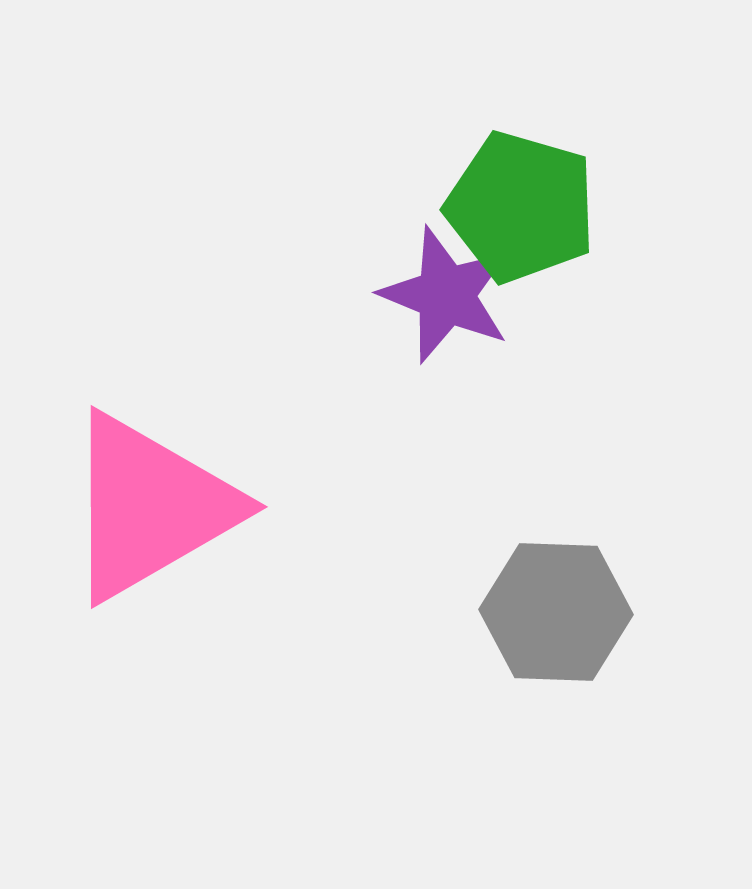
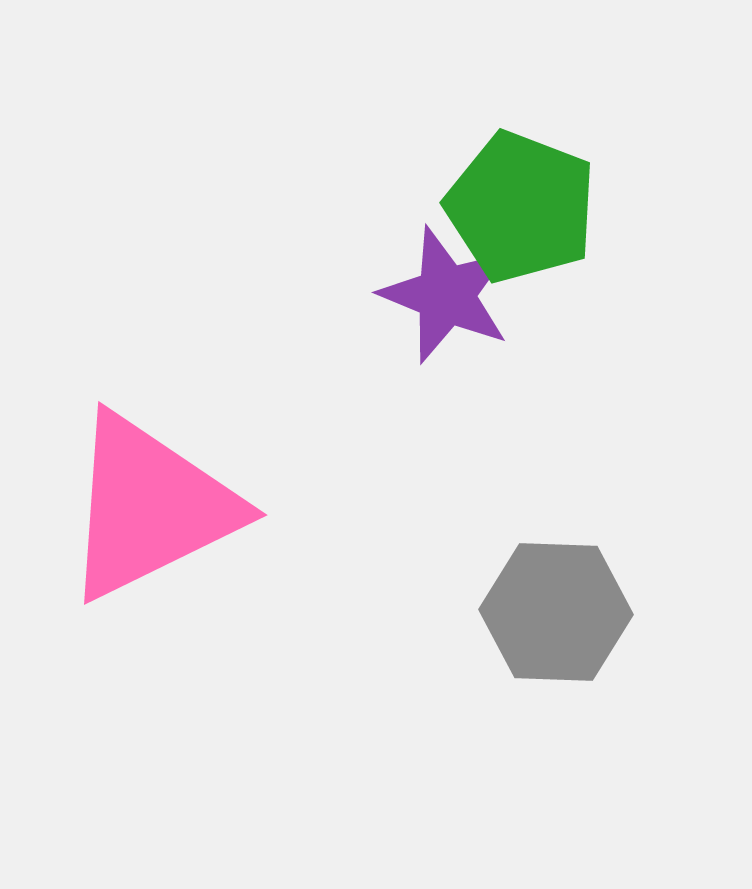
green pentagon: rotated 5 degrees clockwise
pink triangle: rotated 4 degrees clockwise
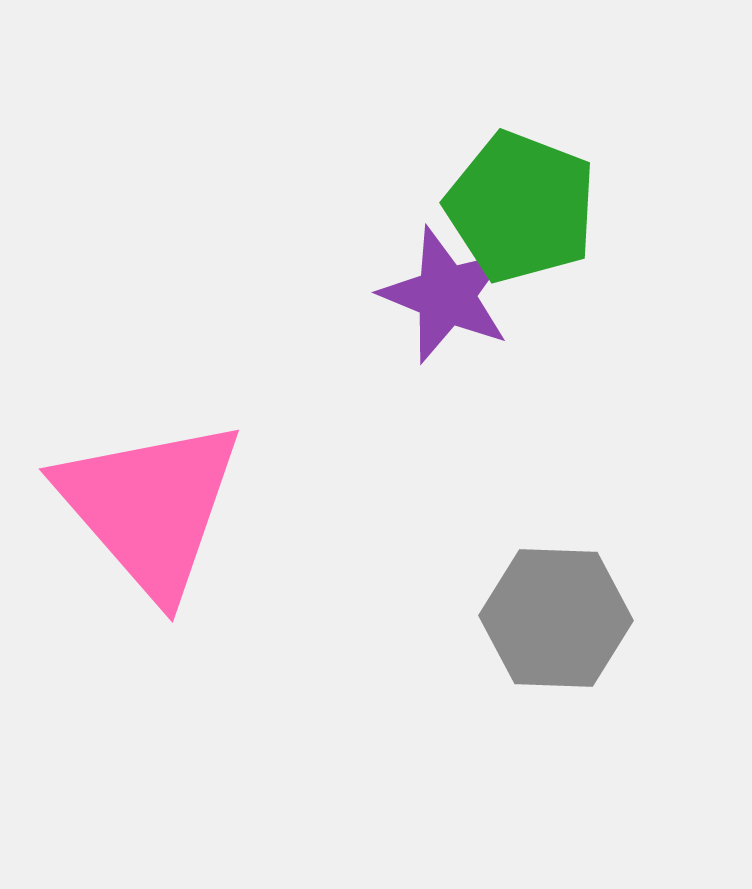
pink triangle: rotated 45 degrees counterclockwise
gray hexagon: moved 6 px down
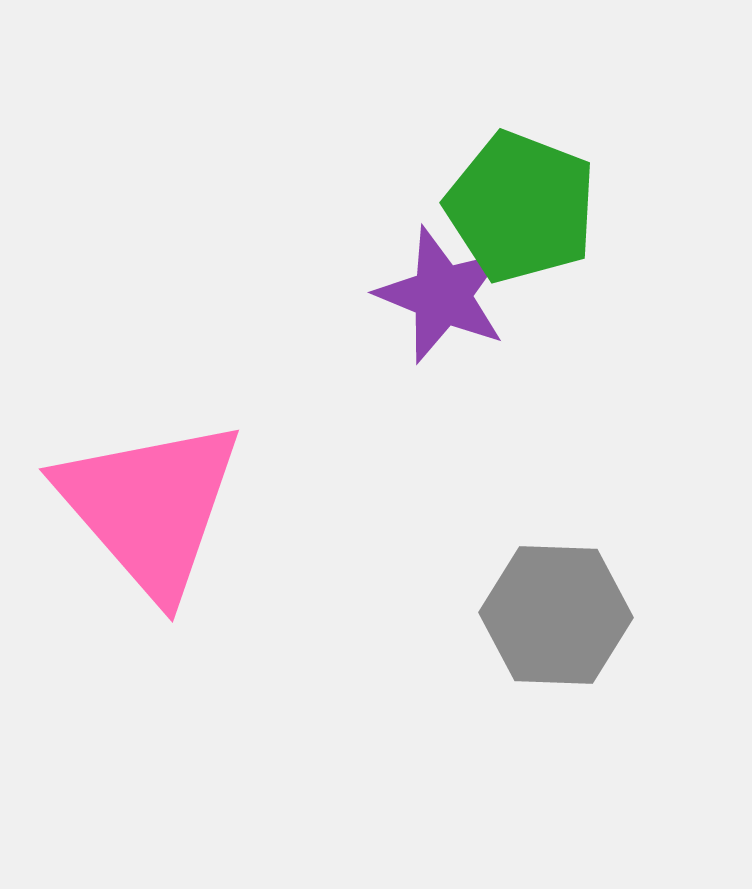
purple star: moved 4 px left
gray hexagon: moved 3 px up
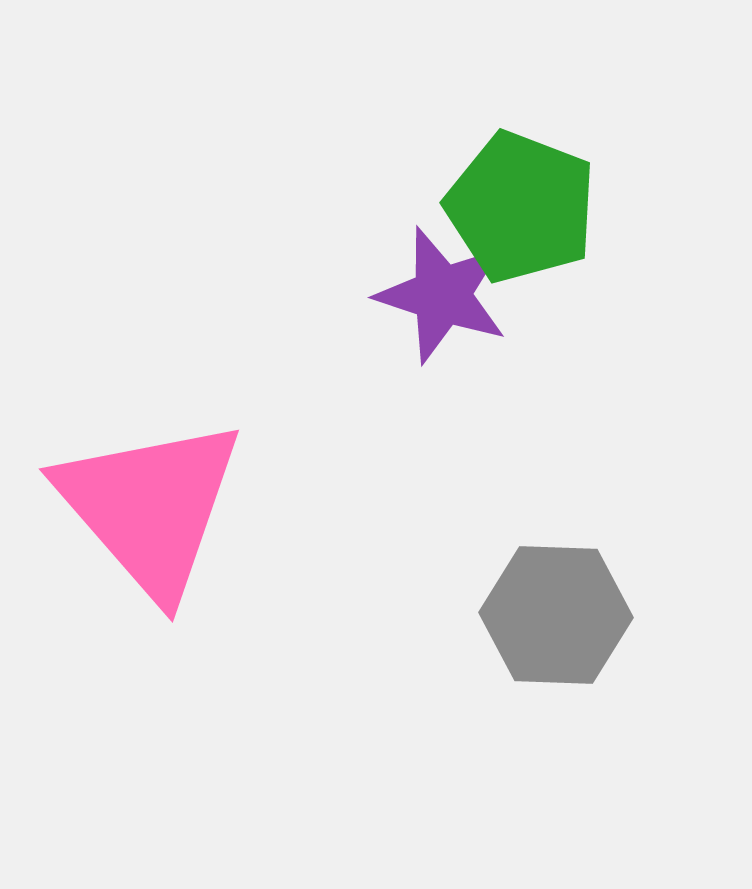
purple star: rotated 4 degrees counterclockwise
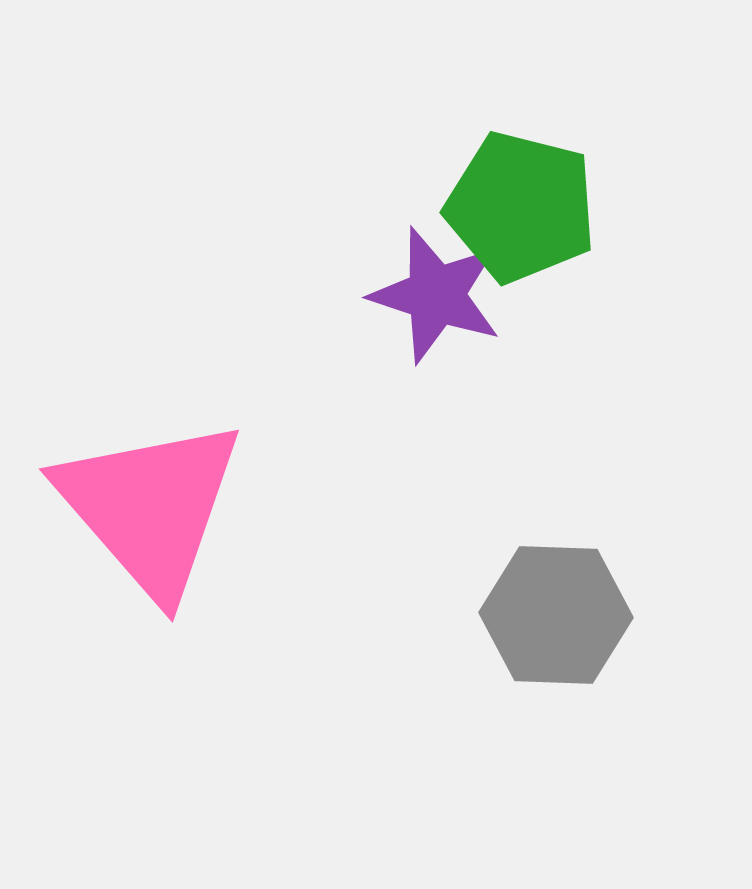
green pentagon: rotated 7 degrees counterclockwise
purple star: moved 6 px left
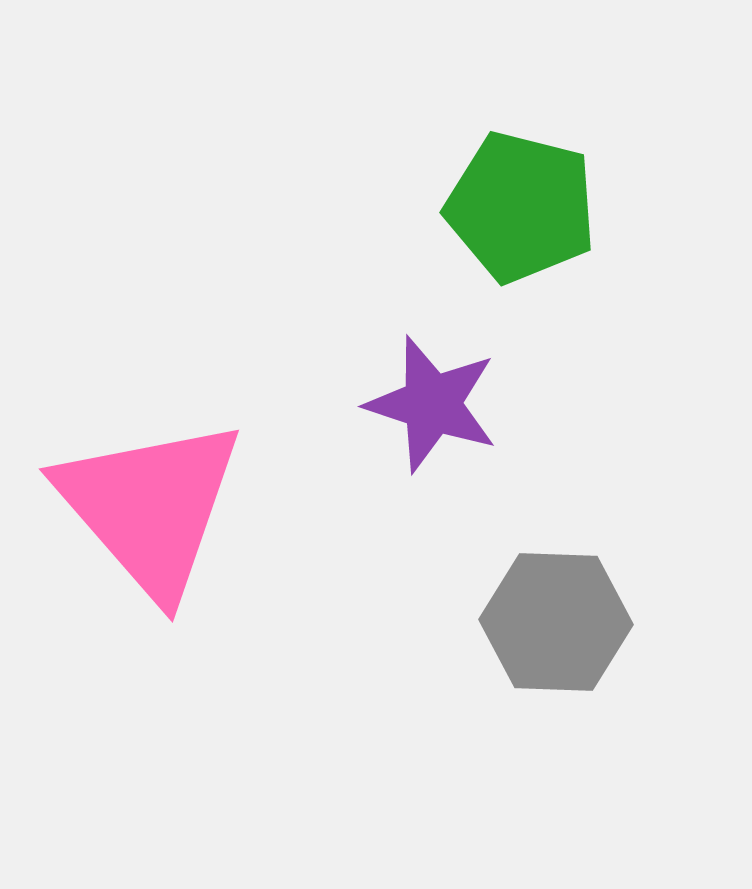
purple star: moved 4 px left, 109 px down
gray hexagon: moved 7 px down
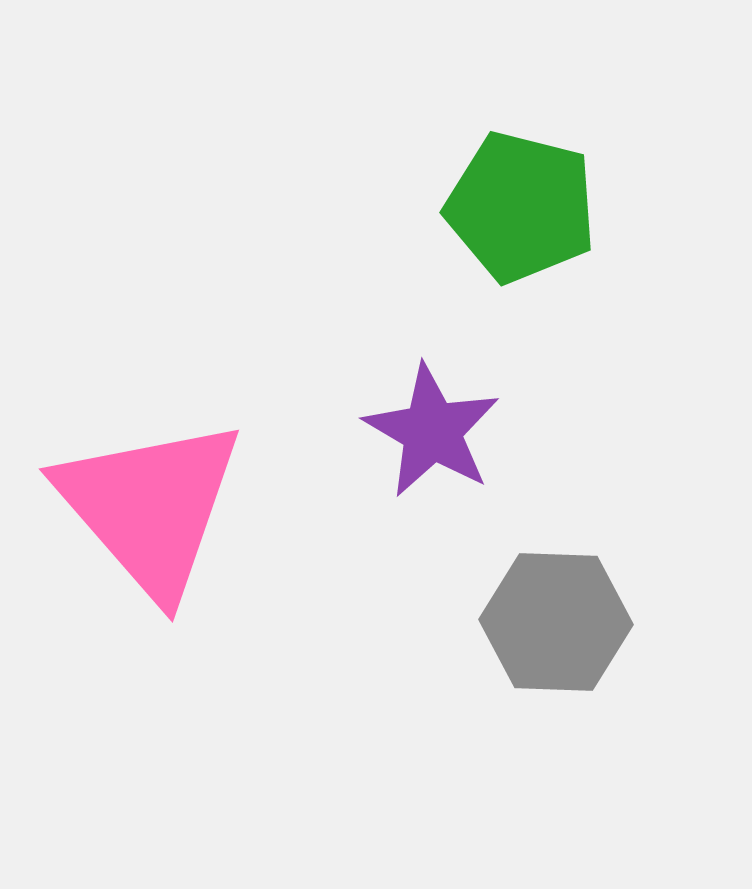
purple star: moved 27 px down; rotated 12 degrees clockwise
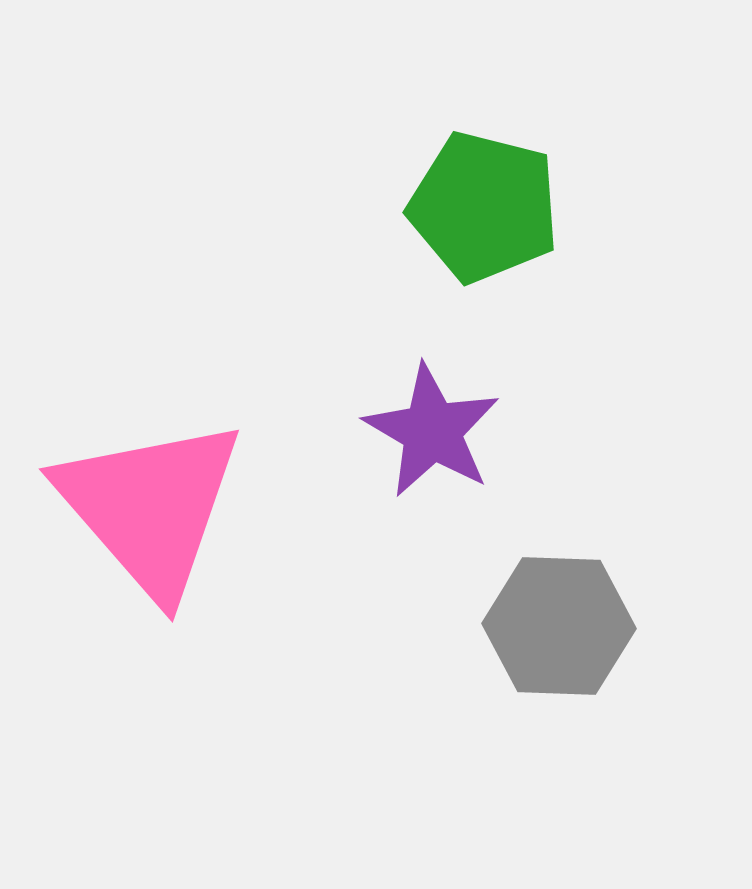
green pentagon: moved 37 px left
gray hexagon: moved 3 px right, 4 px down
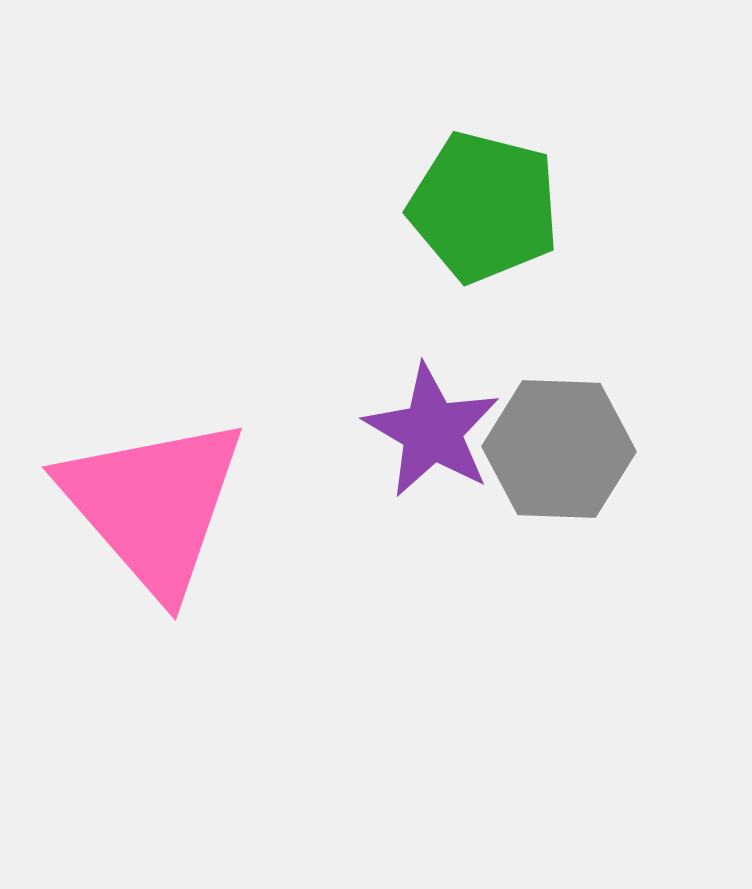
pink triangle: moved 3 px right, 2 px up
gray hexagon: moved 177 px up
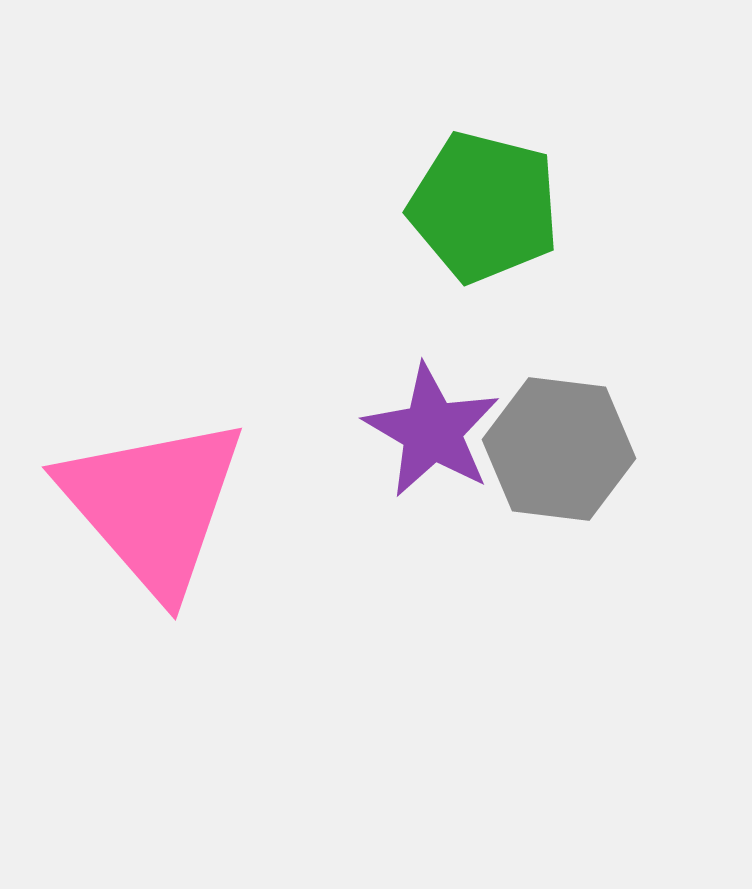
gray hexagon: rotated 5 degrees clockwise
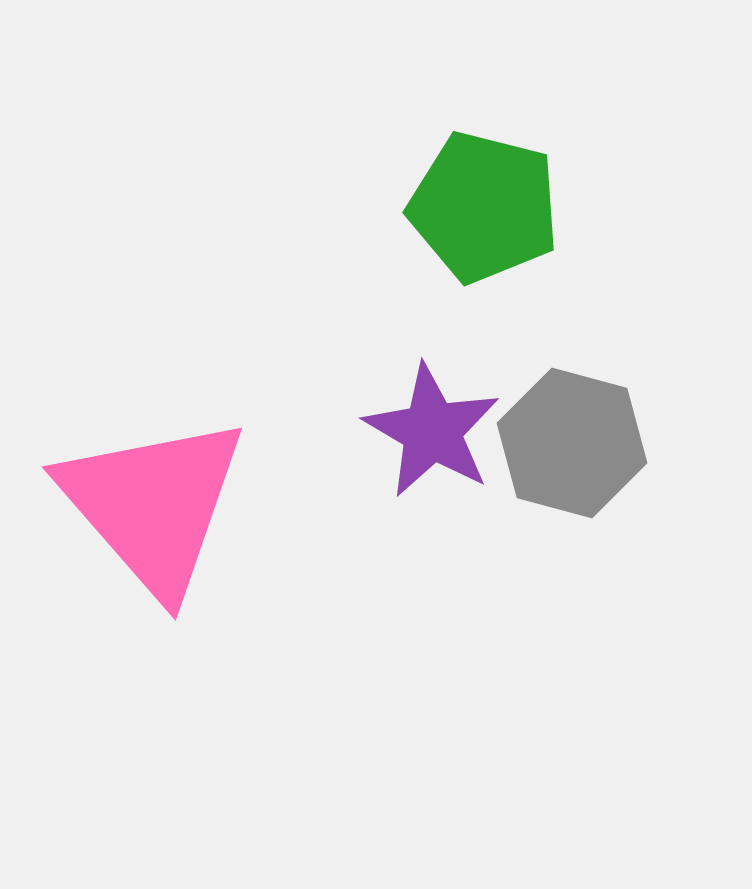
gray hexagon: moved 13 px right, 6 px up; rotated 8 degrees clockwise
